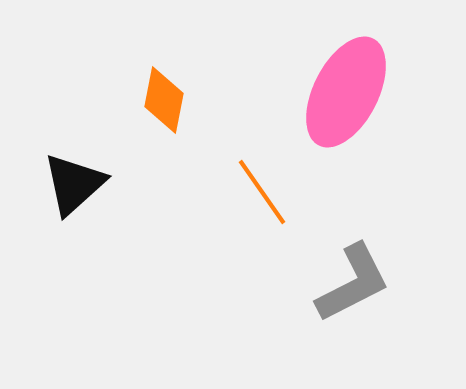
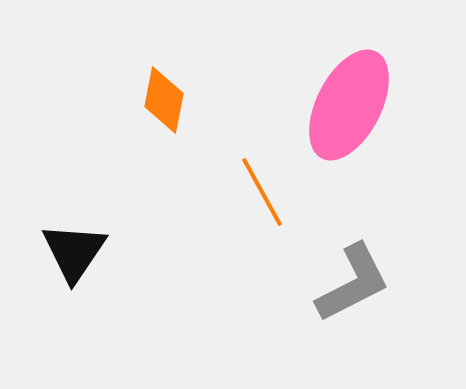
pink ellipse: moved 3 px right, 13 px down
black triangle: moved 68 px down; rotated 14 degrees counterclockwise
orange line: rotated 6 degrees clockwise
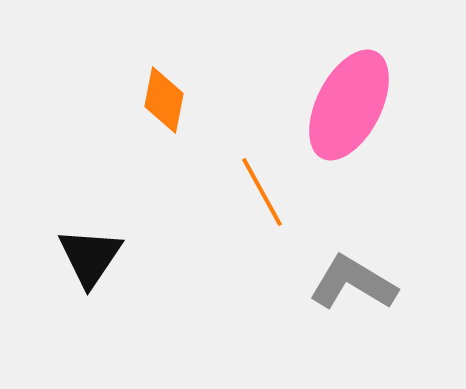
black triangle: moved 16 px right, 5 px down
gray L-shape: rotated 122 degrees counterclockwise
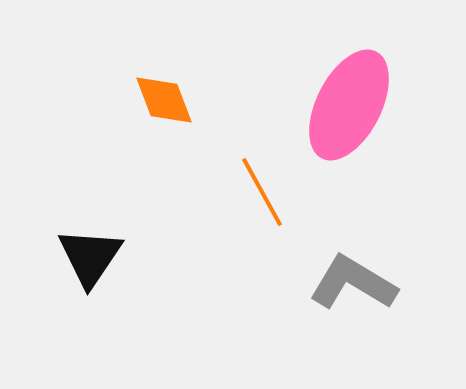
orange diamond: rotated 32 degrees counterclockwise
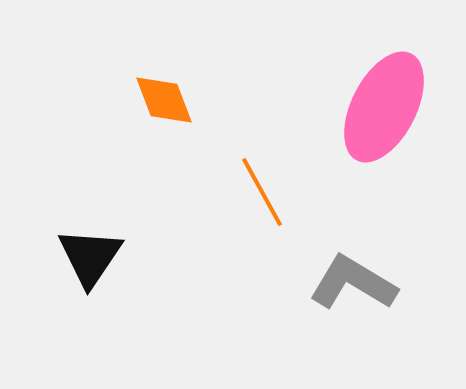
pink ellipse: moved 35 px right, 2 px down
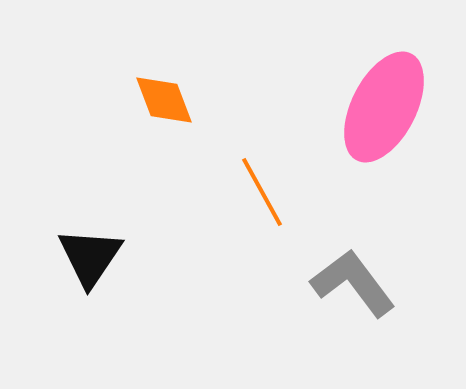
gray L-shape: rotated 22 degrees clockwise
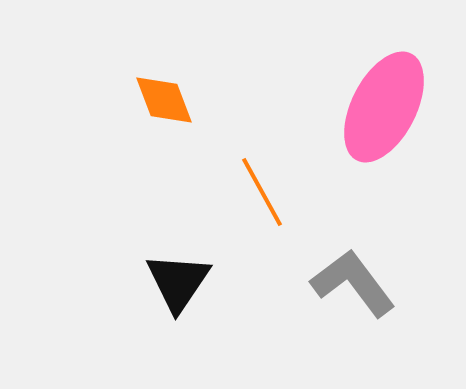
black triangle: moved 88 px right, 25 px down
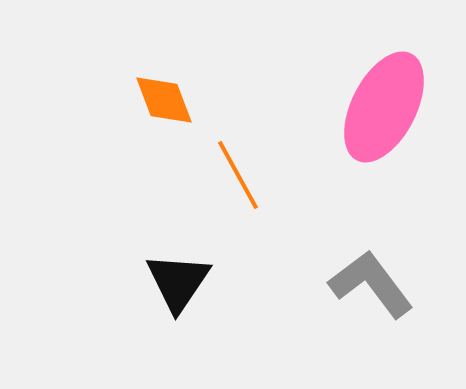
orange line: moved 24 px left, 17 px up
gray L-shape: moved 18 px right, 1 px down
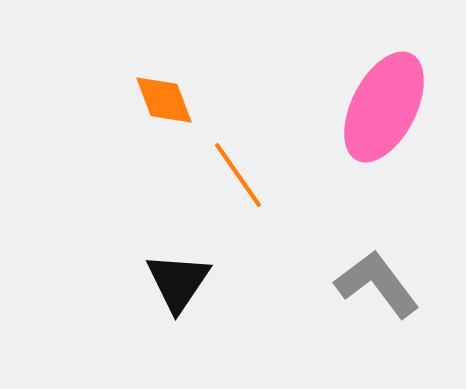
orange line: rotated 6 degrees counterclockwise
gray L-shape: moved 6 px right
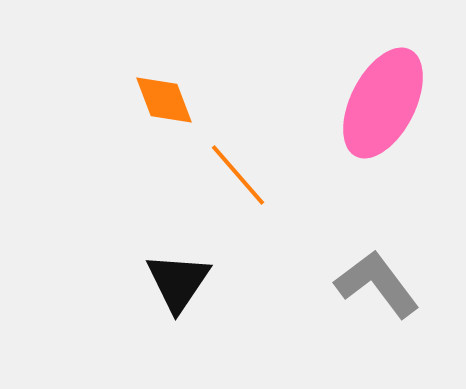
pink ellipse: moved 1 px left, 4 px up
orange line: rotated 6 degrees counterclockwise
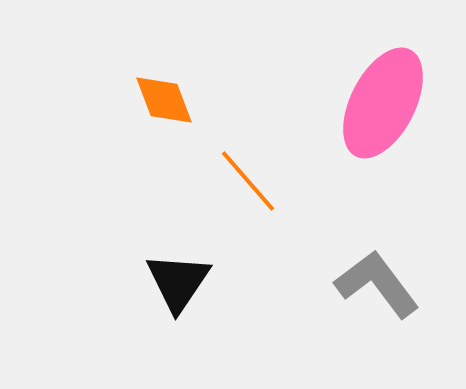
orange line: moved 10 px right, 6 px down
